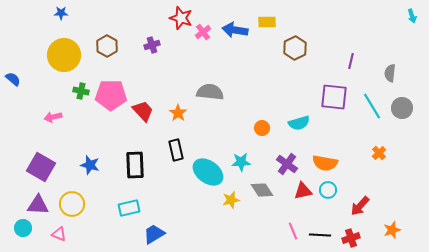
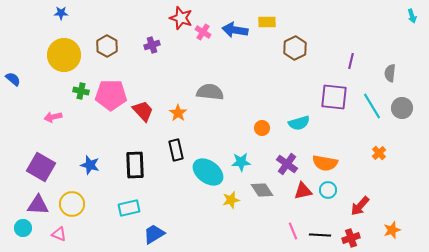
pink cross at (203, 32): rotated 21 degrees counterclockwise
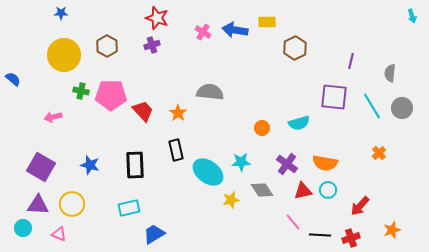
red star at (181, 18): moved 24 px left
pink line at (293, 231): moved 9 px up; rotated 18 degrees counterclockwise
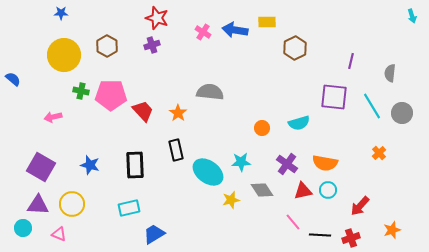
gray circle at (402, 108): moved 5 px down
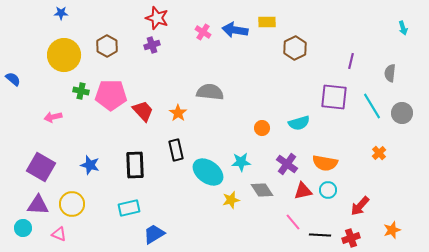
cyan arrow at (412, 16): moved 9 px left, 12 px down
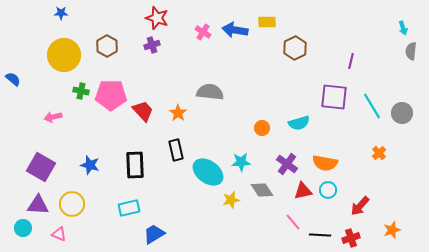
gray semicircle at (390, 73): moved 21 px right, 22 px up
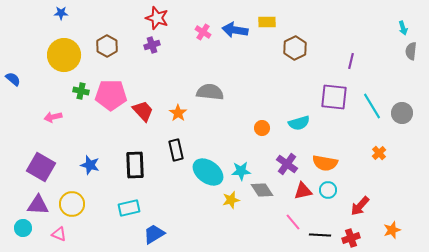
cyan star at (241, 162): moved 9 px down
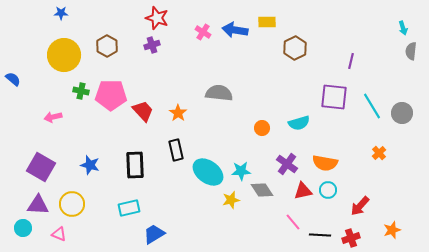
gray semicircle at (210, 92): moved 9 px right, 1 px down
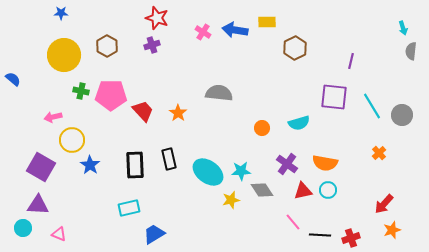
gray circle at (402, 113): moved 2 px down
black rectangle at (176, 150): moved 7 px left, 9 px down
blue star at (90, 165): rotated 18 degrees clockwise
yellow circle at (72, 204): moved 64 px up
red arrow at (360, 206): moved 24 px right, 2 px up
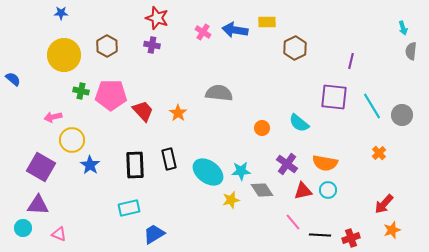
purple cross at (152, 45): rotated 28 degrees clockwise
cyan semicircle at (299, 123): rotated 55 degrees clockwise
